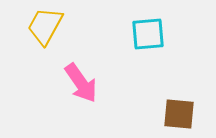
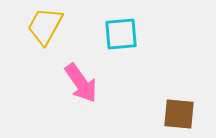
cyan square: moved 27 px left
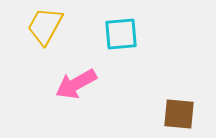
pink arrow: moved 5 px left, 1 px down; rotated 96 degrees clockwise
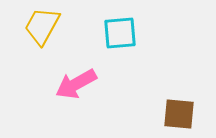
yellow trapezoid: moved 3 px left
cyan square: moved 1 px left, 1 px up
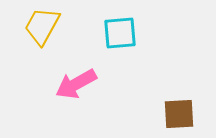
brown square: rotated 8 degrees counterclockwise
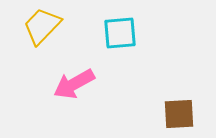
yellow trapezoid: rotated 15 degrees clockwise
pink arrow: moved 2 px left
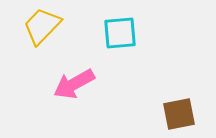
brown square: rotated 8 degrees counterclockwise
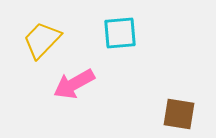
yellow trapezoid: moved 14 px down
brown square: rotated 20 degrees clockwise
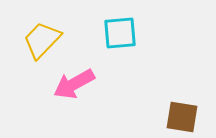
brown square: moved 3 px right, 3 px down
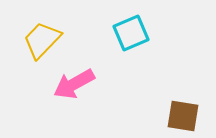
cyan square: moved 11 px right; rotated 18 degrees counterclockwise
brown square: moved 1 px right, 1 px up
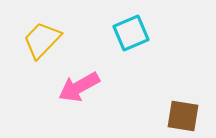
pink arrow: moved 5 px right, 3 px down
